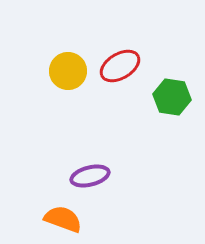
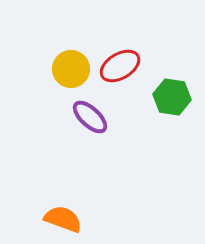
yellow circle: moved 3 px right, 2 px up
purple ellipse: moved 59 px up; rotated 57 degrees clockwise
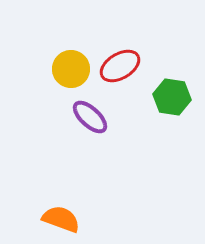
orange semicircle: moved 2 px left
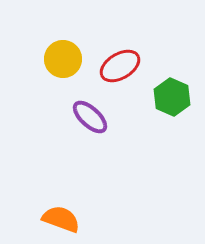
yellow circle: moved 8 px left, 10 px up
green hexagon: rotated 15 degrees clockwise
